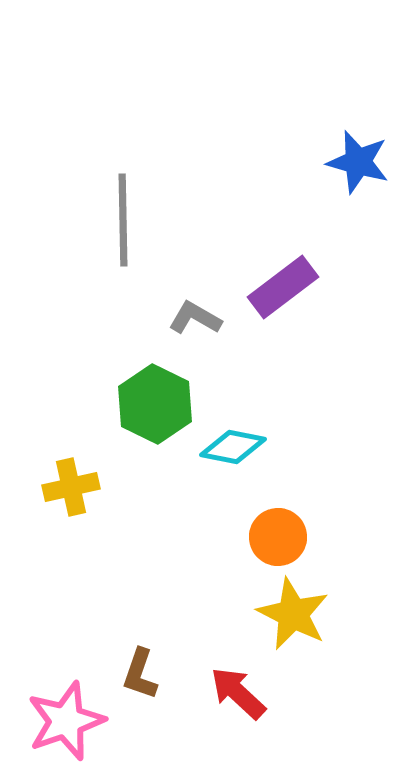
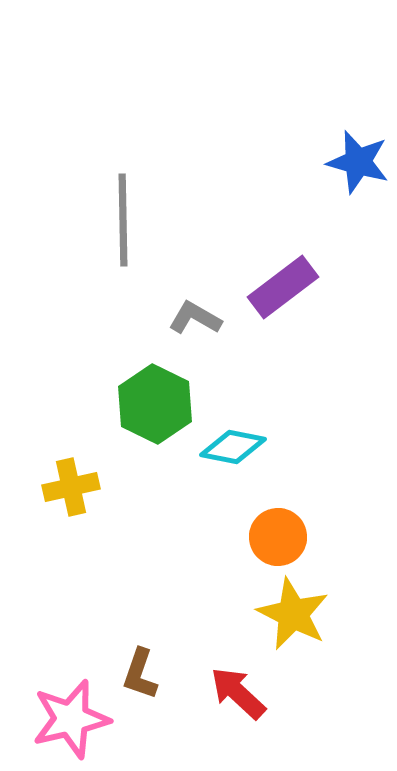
pink star: moved 5 px right, 2 px up; rotated 6 degrees clockwise
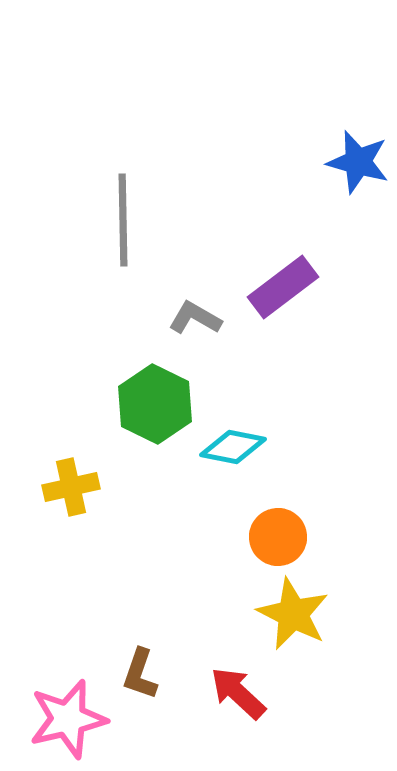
pink star: moved 3 px left
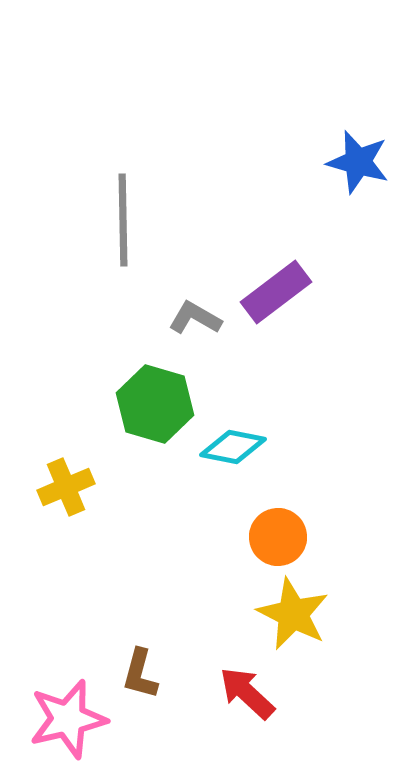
purple rectangle: moved 7 px left, 5 px down
green hexagon: rotated 10 degrees counterclockwise
yellow cross: moved 5 px left; rotated 10 degrees counterclockwise
brown L-shape: rotated 4 degrees counterclockwise
red arrow: moved 9 px right
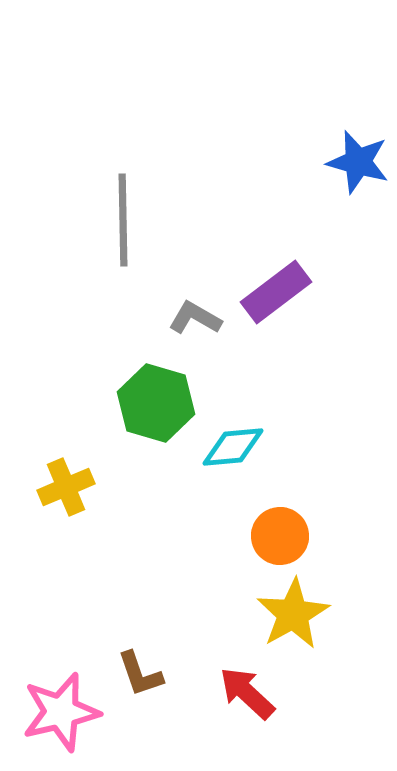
green hexagon: moved 1 px right, 1 px up
cyan diamond: rotated 16 degrees counterclockwise
orange circle: moved 2 px right, 1 px up
yellow star: rotated 16 degrees clockwise
brown L-shape: rotated 34 degrees counterclockwise
pink star: moved 7 px left, 7 px up
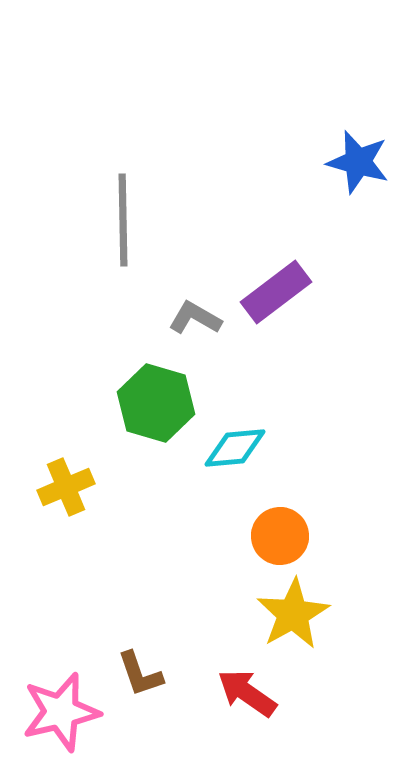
cyan diamond: moved 2 px right, 1 px down
red arrow: rotated 8 degrees counterclockwise
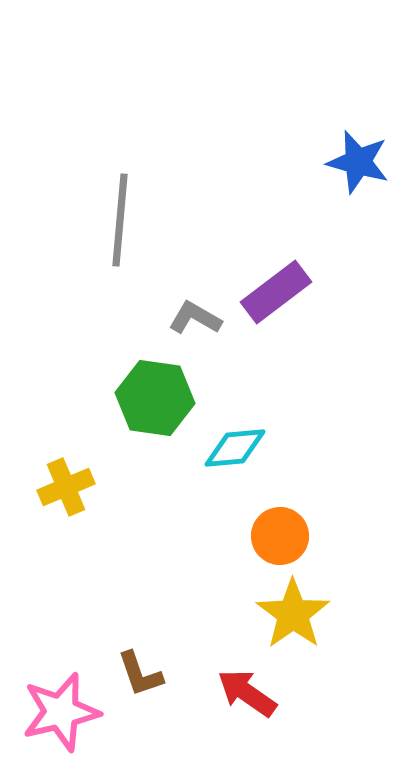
gray line: moved 3 px left; rotated 6 degrees clockwise
green hexagon: moved 1 px left, 5 px up; rotated 8 degrees counterclockwise
yellow star: rotated 6 degrees counterclockwise
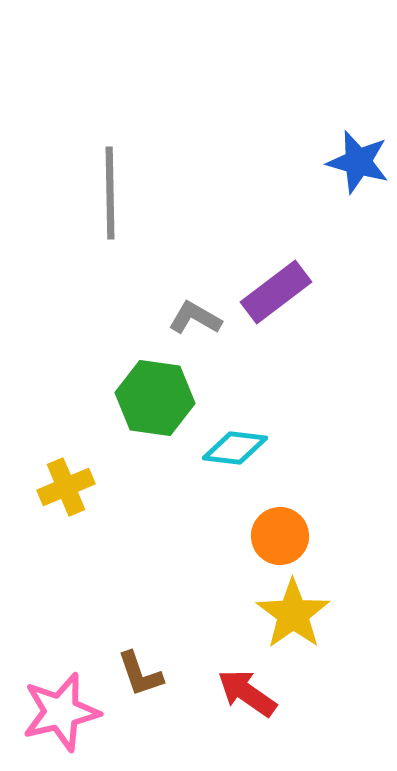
gray line: moved 10 px left, 27 px up; rotated 6 degrees counterclockwise
cyan diamond: rotated 12 degrees clockwise
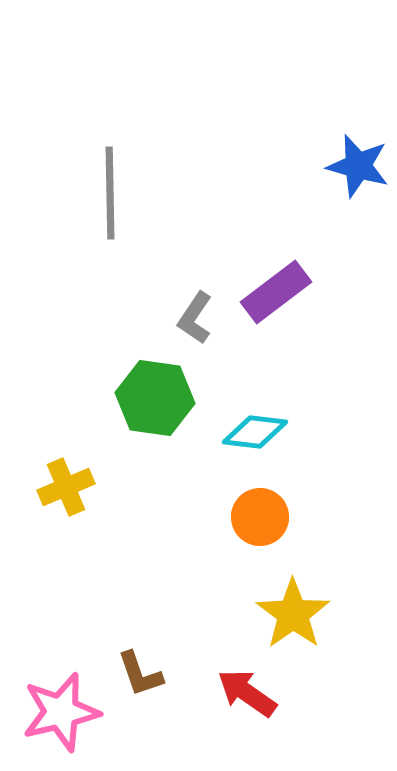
blue star: moved 4 px down
gray L-shape: rotated 86 degrees counterclockwise
cyan diamond: moved 20 px right, 16 px up
orange circle: moved 20 px left, 19 px up
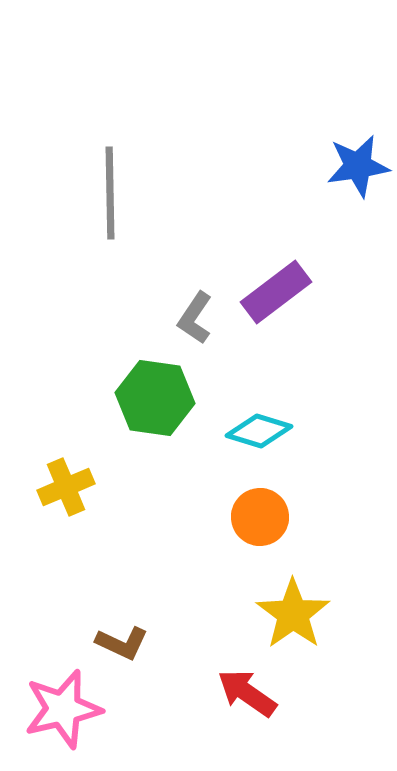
blue star: rotated 24 degrees counterclockwise
cyan diamond: moved 4 px right, 1 px up; rotated 10 degrees clockwise
brown L-shape: moved 18 px left, 31 px up; rotated 46 degrees counterclockwise
pink star: moved 2 px right, 3 px up
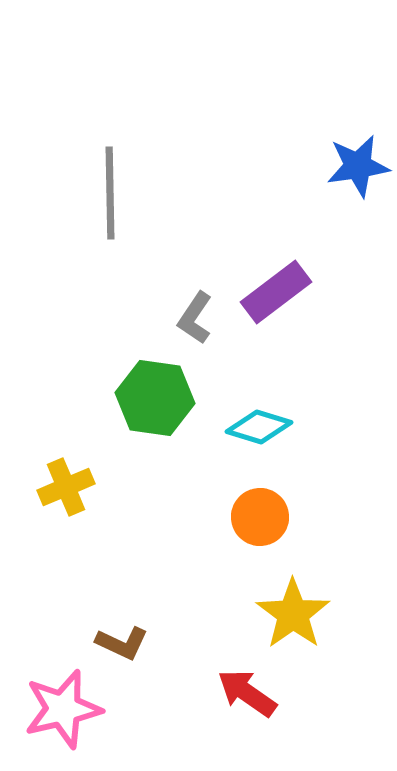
cyan diamond: moved 4 px up
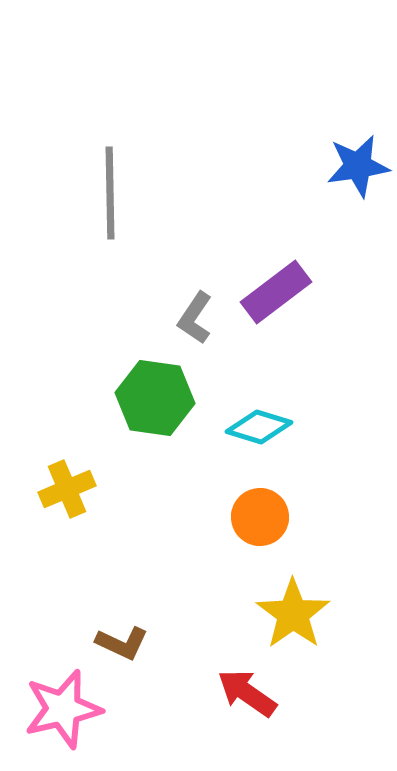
yellow cross: moved 1 px right, 2 px down
